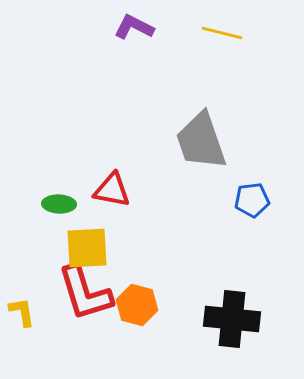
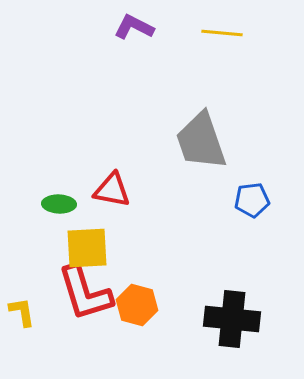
yellow line: rotated 9 degrees counterclockwise
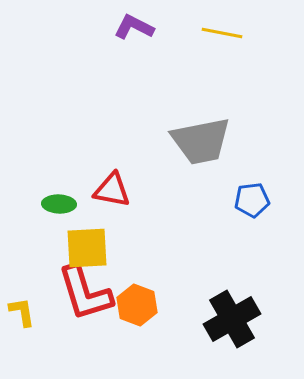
yellow line: rotated 6 degrees clockwise
gray trapezoid: rotated 82 degrees counterclockwise
orange hexagon: rotated 6 degrees clockwise
black cross: rotated 36 degrees counterclockwise
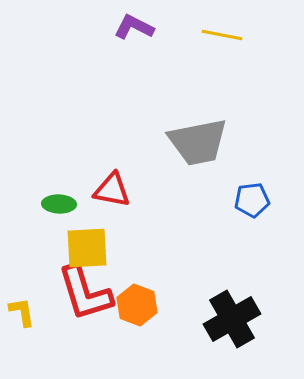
yellow line: moved 2 px down
gray trapezoid: moved 3 px left, 1 px down
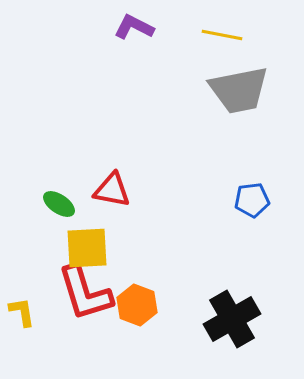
gray trapezoid: moved 41 px right, 52 px up
green ellipse: rotated 32 degrees clockwise
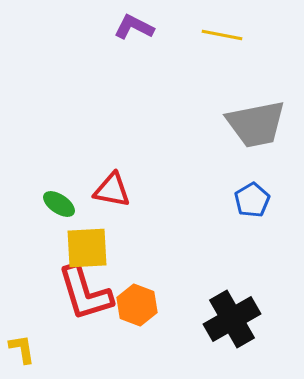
gray trapezoid: moved 17 px right, 34 px down
blue pentagon: rotated 24 degrees counterclockwise
yellow L-shape: moved 37 px down
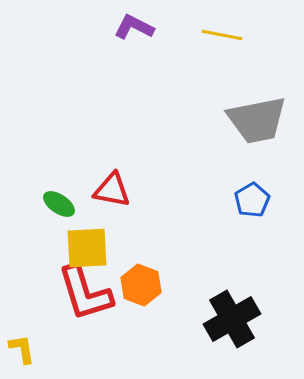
gray trapezoid: moved 1 px right, 4 px up
orange hexagon: moved 4 px right, 20 px up
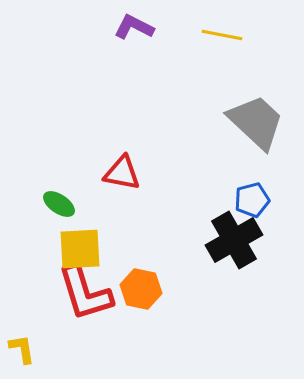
gray trapezoid: moved 1 px left, 2 px down; rotated 126 degrees counterclockwise
red triangle: moved 10 px right, 17 px up
blue pentagon: rotated 16 degrees clockwise
yellow square: moved 7 px left, 1 px down
orange hexagon: moved 4 px down; rotated 9 degrees counterclockwise
black cross: moved 2 px right, 79 px up
